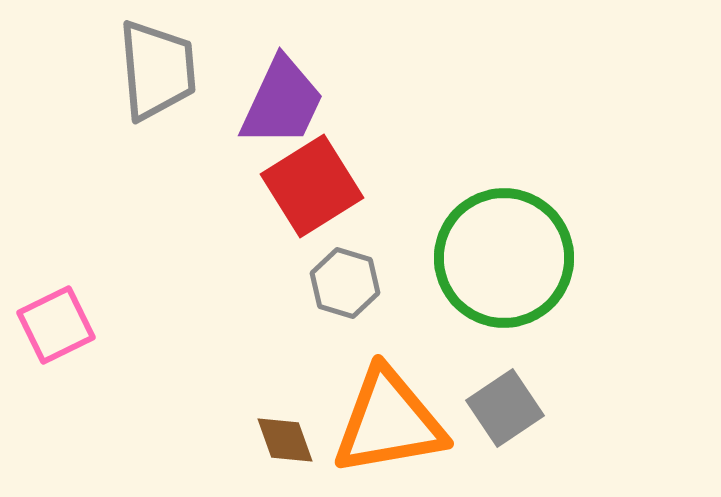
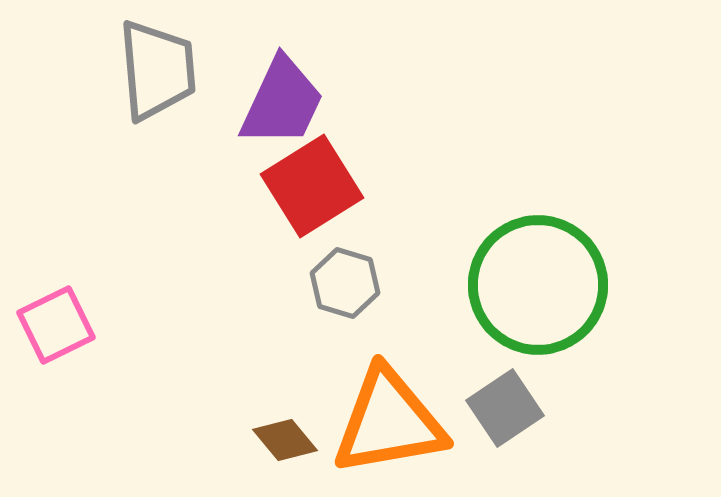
green circle: moved 34 px right, 27 px down
brown diamond: rotated 20 degrees counterclockwise
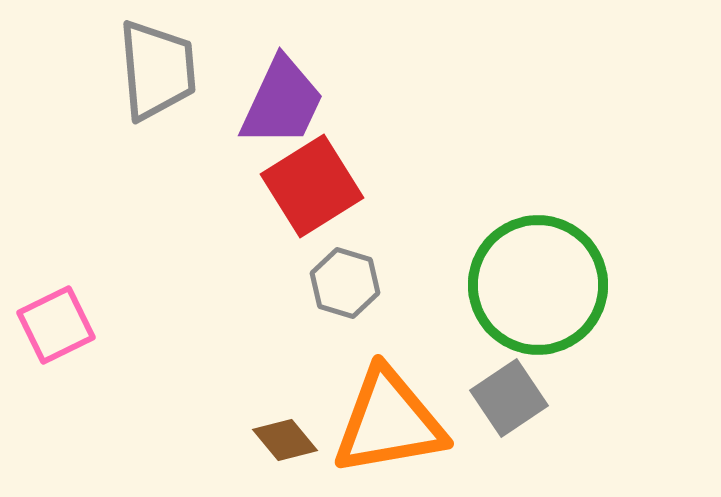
gray square: moved 4 px right, 10 px up
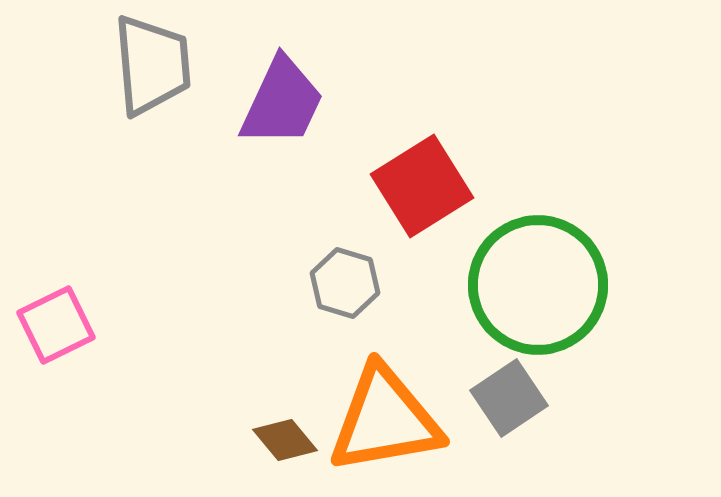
gray trapezoid: moved 5 px left, 5 px up
red square: moved 110 px right
orange triangle: moved 4 px left, 2 px up
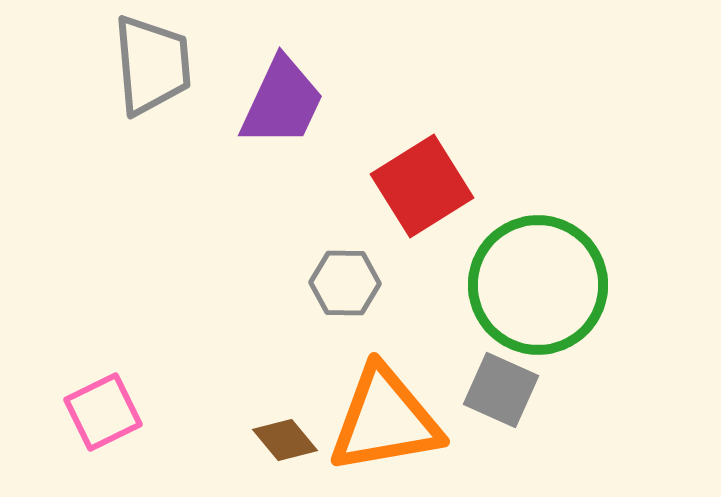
gray hexagon: rotated 16 degrees counterclockwise
pink square: moved 47 px right, 87 px down
gray square: moved 8 px left, 8 px up; rotated 32 degrees counterclockwise
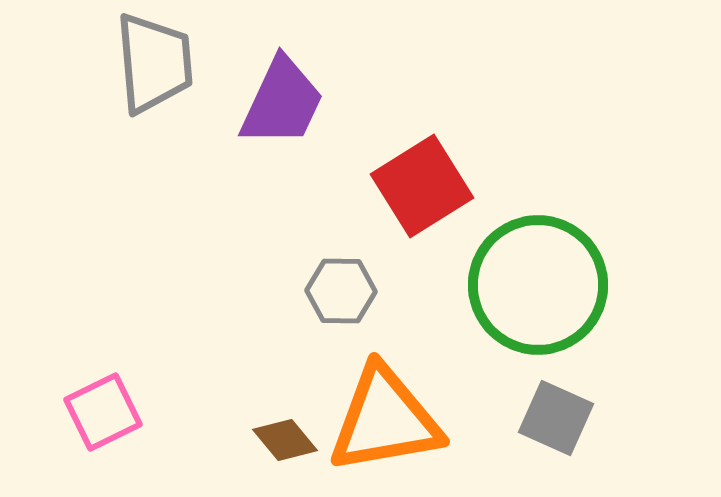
gray trapezoid: moved 2 px right, 2 px up
gray hexagon: moved 4 px left, 8 px down
gray square: moved 55 px right, 28 px down
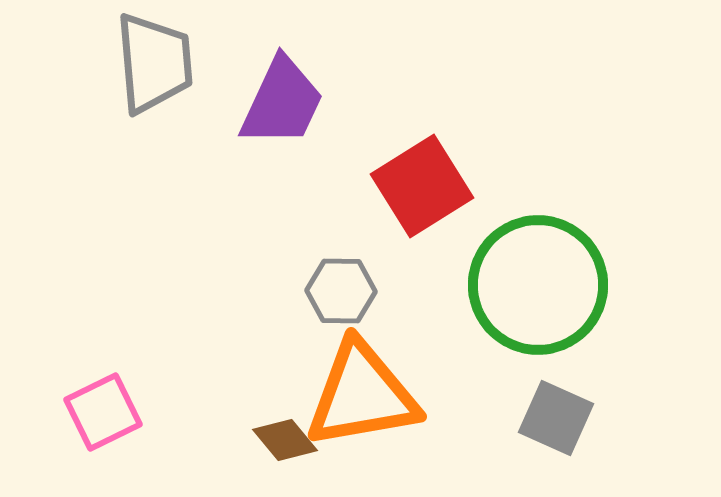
orange triangle: moved 23 px left, 25 px up
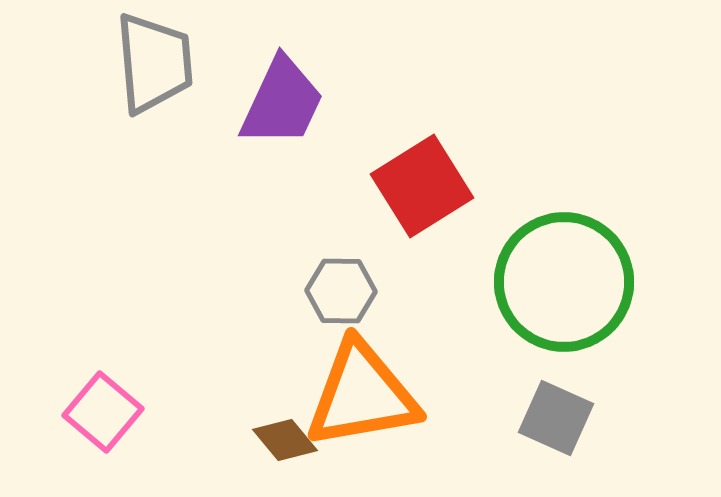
green circle: moved 26 px right, 3 px up
pink square: rotated 24 degrees counterclockwise
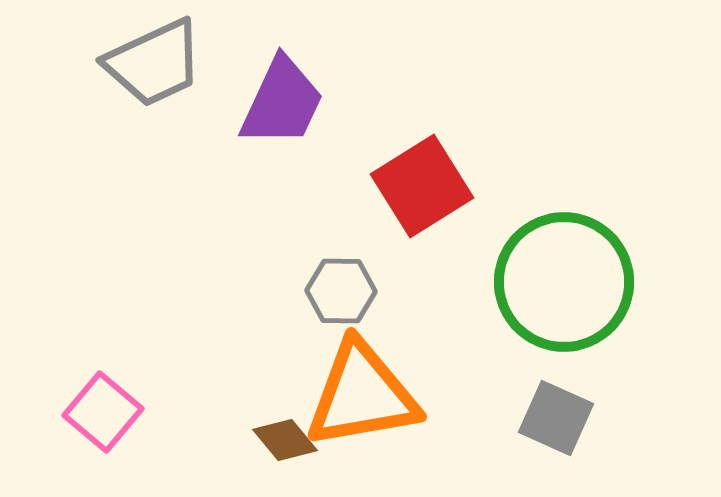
gray trapezoid: rotated 70 degrees clockwise
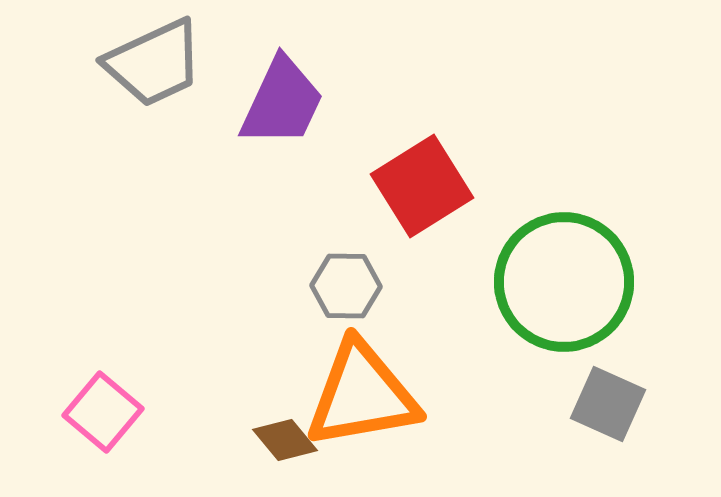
gray hexagon: moved 5 px right, 5 px up
gray square: moved 52 px right, 14 px up
